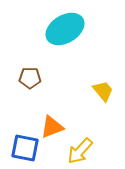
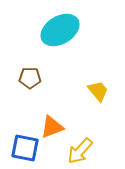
cyan ellipse: moved 5 px left, 1 px down
yellow trapezoid: moved 5 px left
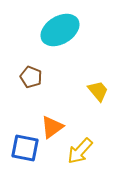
brown pentagon: moved 1 px right, 1 px up; rotated 20 degrees clockwise
orange triangle: rotated 15 degrees counterclockwise
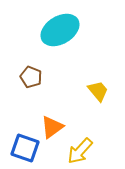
blue square: rotated 8 degrees clockwise
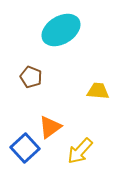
cyan ellipse: moved 1 px right
yellow trapezoid: rotated 45 degrees counterclockwise
orange triangle: moved 2 px left
blue square: rotated 28 degrees clockwise
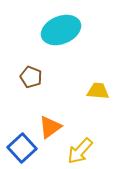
cyan ellipse: rotated 9 degrees clockwise
blue square: moved 3 px left
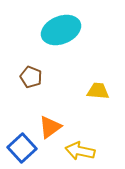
yellow arrow: rotated 60 degrees clockwise
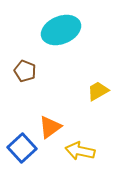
brown pentagon: moved 6 px left, 6 px up
yellow trapezoid: rotated 35 degrees counterclockwise
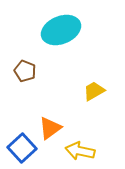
yellow trapezoid: moved 4 px left
orange triangle: moved 1 px down
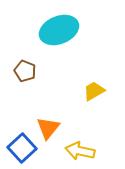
cyan ellipse: moved 2 px left
orange triangle: moved 2 px left; rotated 15 degrees counterclockwise
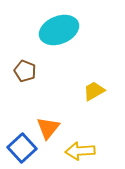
yellow arrow: rotated 16 degrees counterclockwise
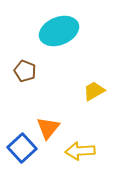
cyan ellipse: moved 1 px down
